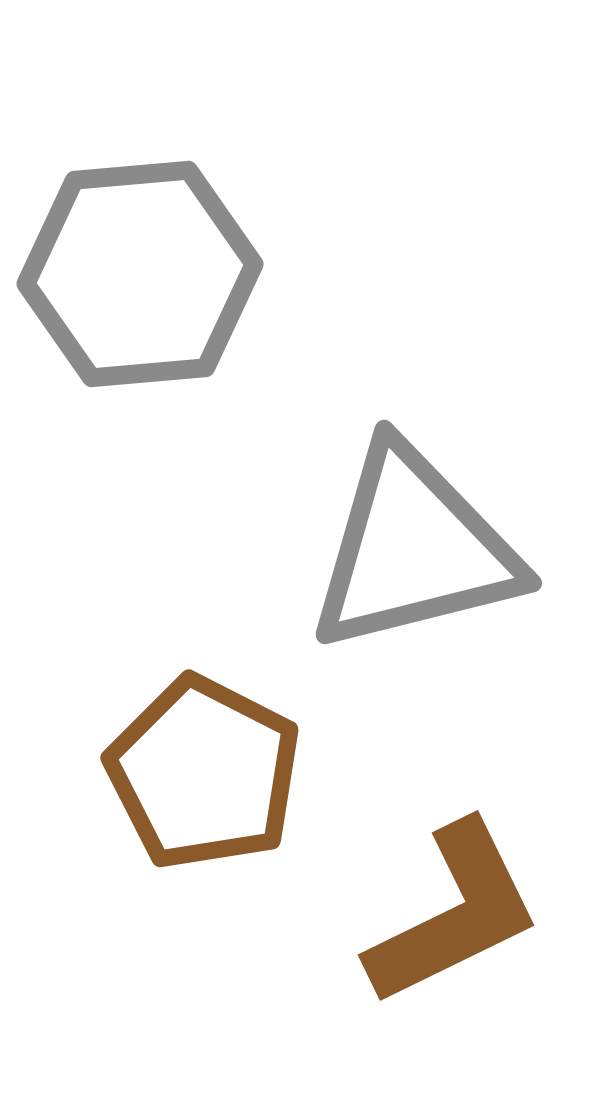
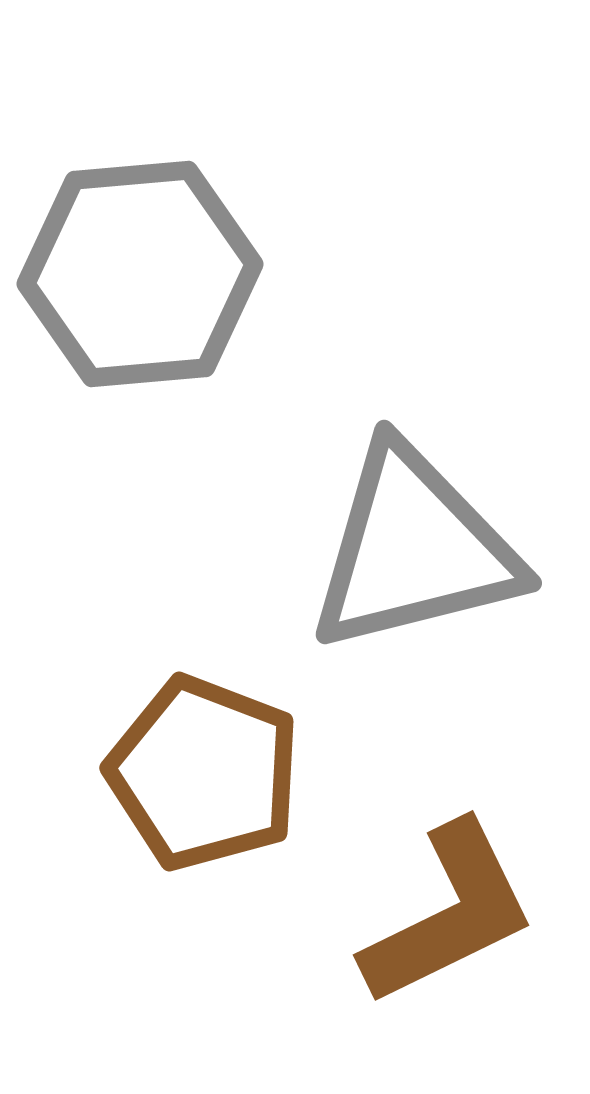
brown pentagon: rotated 6 degrees counterclockwise
brown L-shape: moved 5 px left
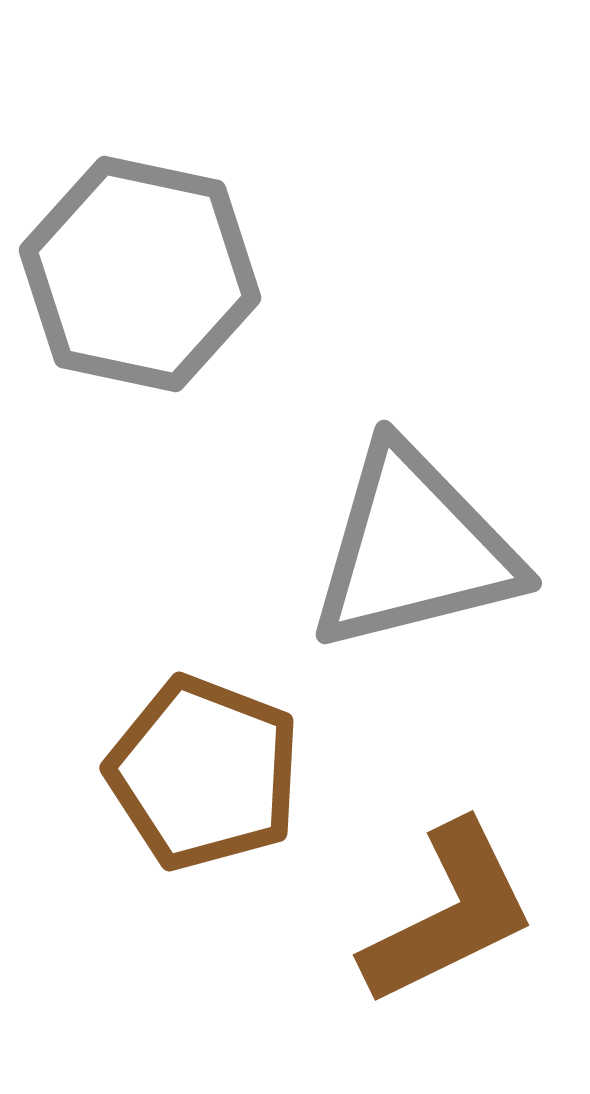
gray hexagon: rotated 17 degrees clockwise
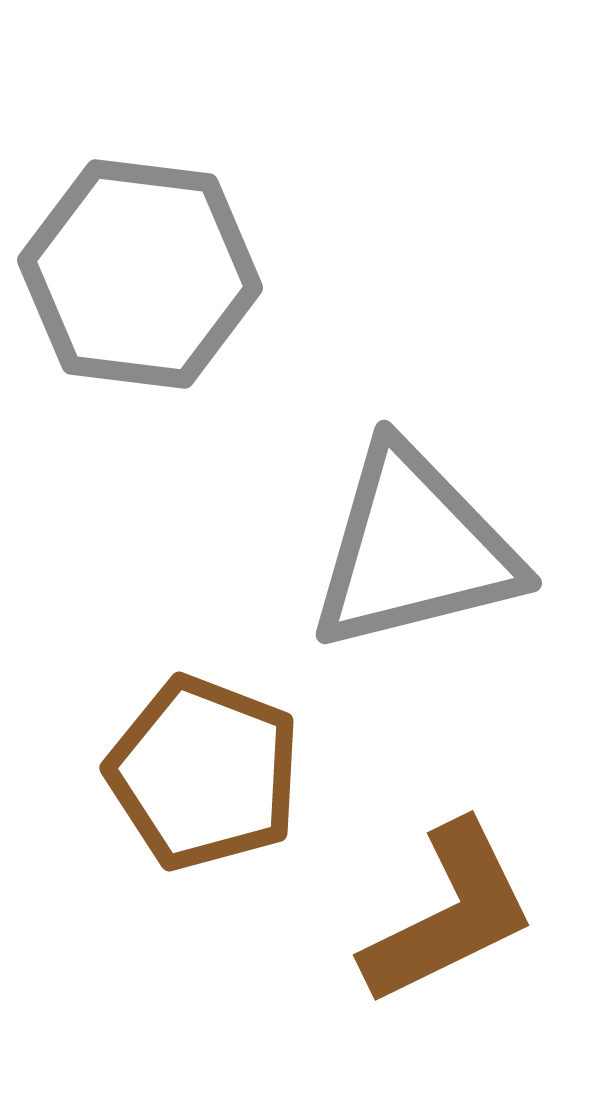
gray hexagon: rotated 5 degrees counterclockwise
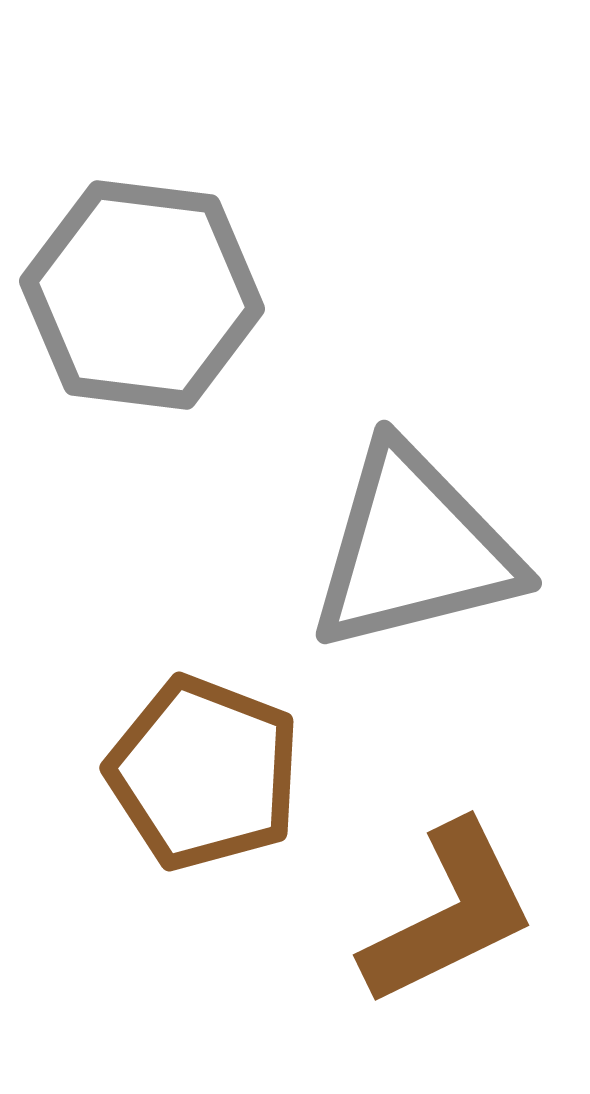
gray hexagon: moved 2 px right, 21 px down
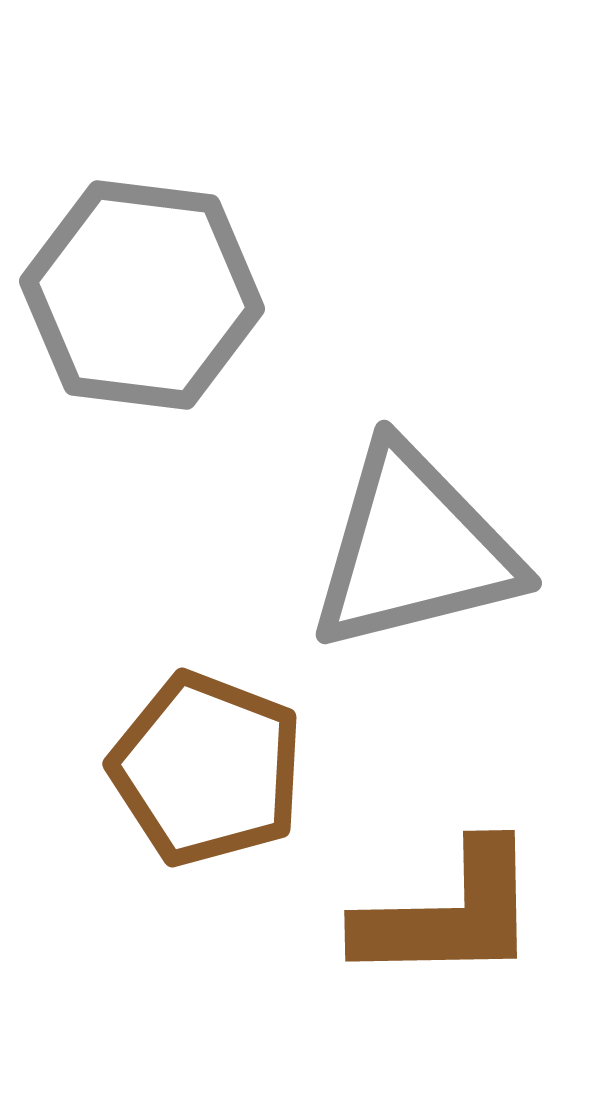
brown pentagon: moved 3 px right, 4 px up
brown L-shape: rotated 25 degrees clockwise
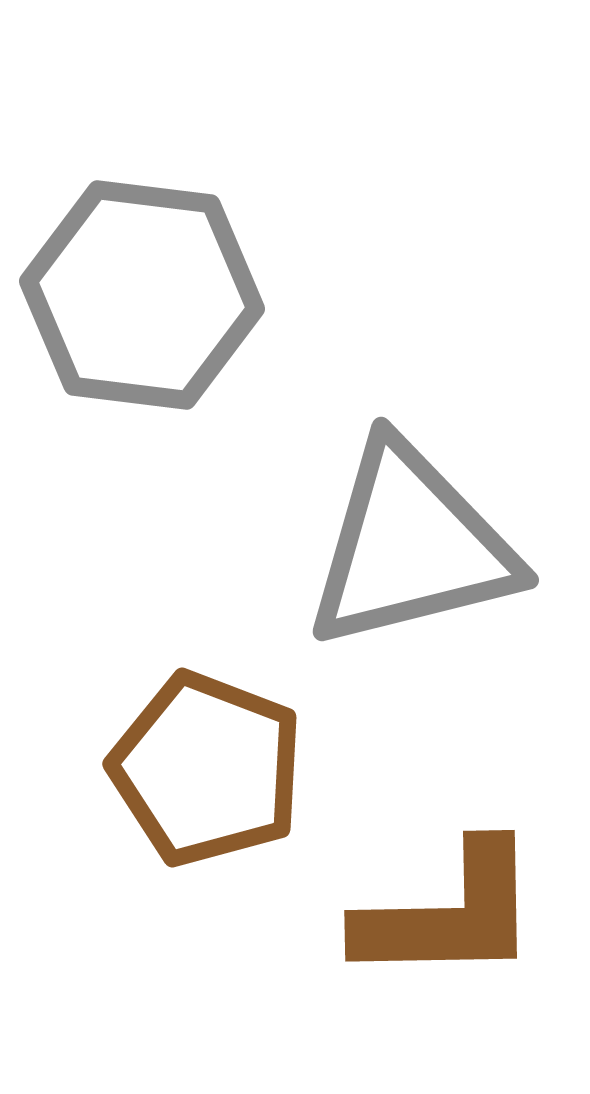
gray triangle: moved 3 px left, 3 px up
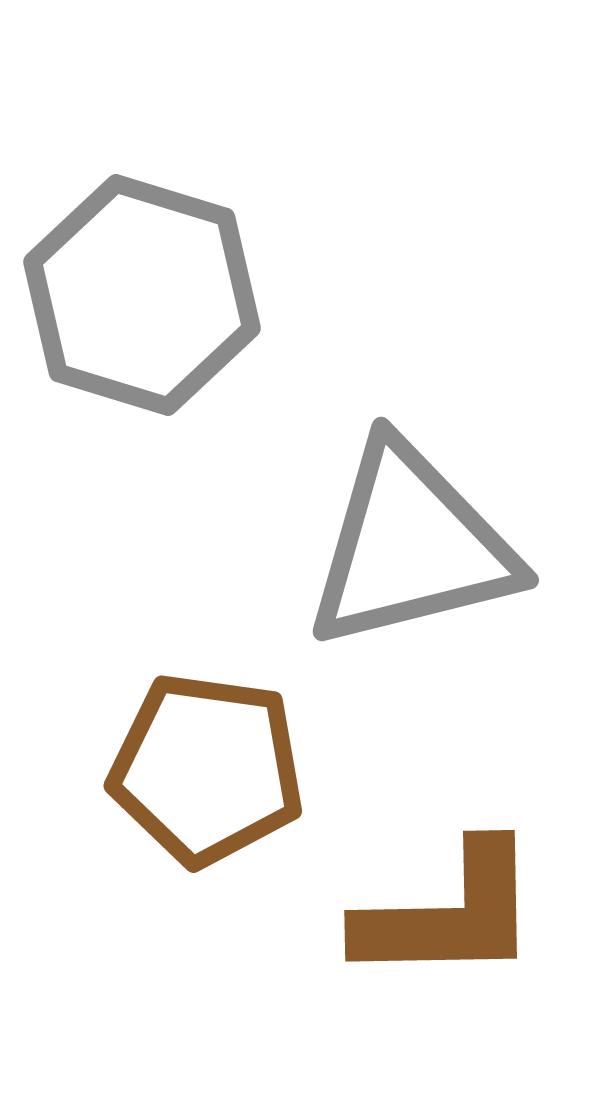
gray hexagon: rotated 10 degrees clockwise
brown pentagon: rotated 13 degrees counterclockwise
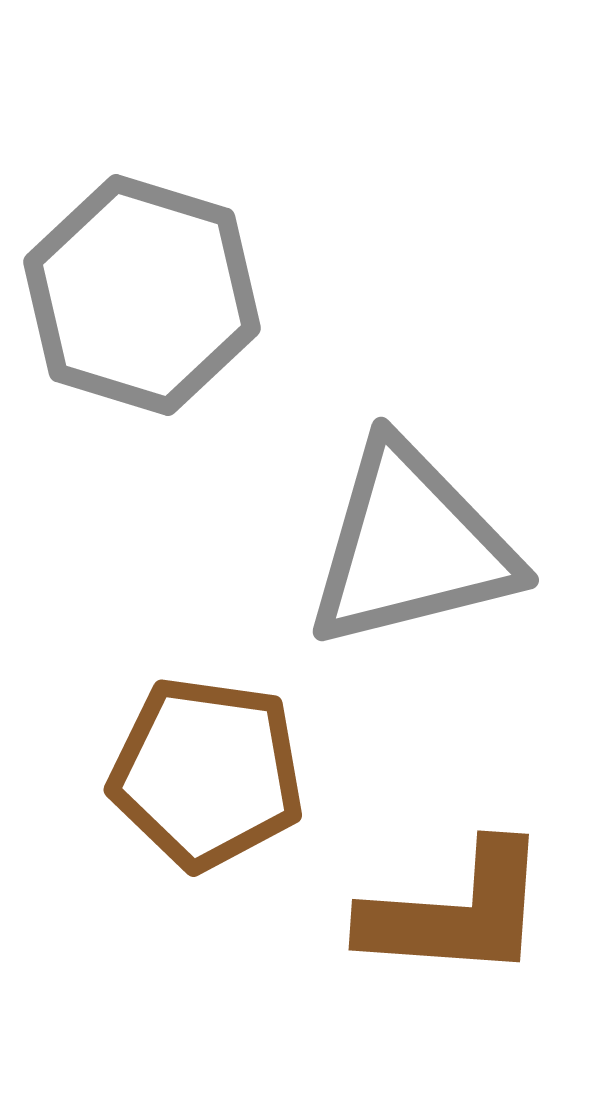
brown pentagon: moved 4 px down
brown L-shape: moved 7 px right, 2 px up; rotated 5 degrees clockwise
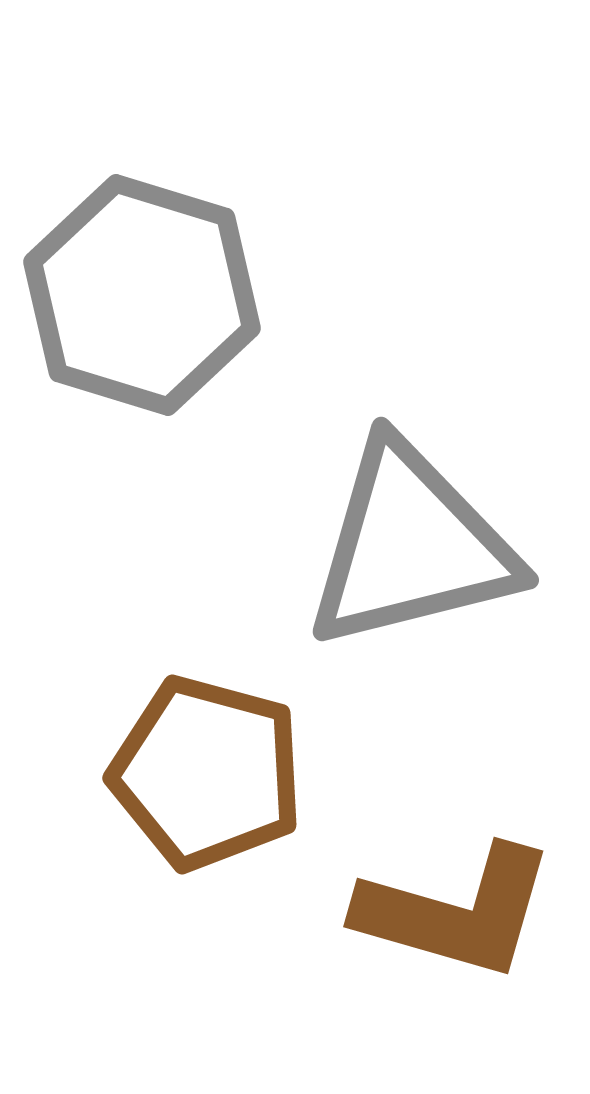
brown pentagon: rotated 7 degrees clockwise
brown L-shape: rotated 12 degrees clockwise
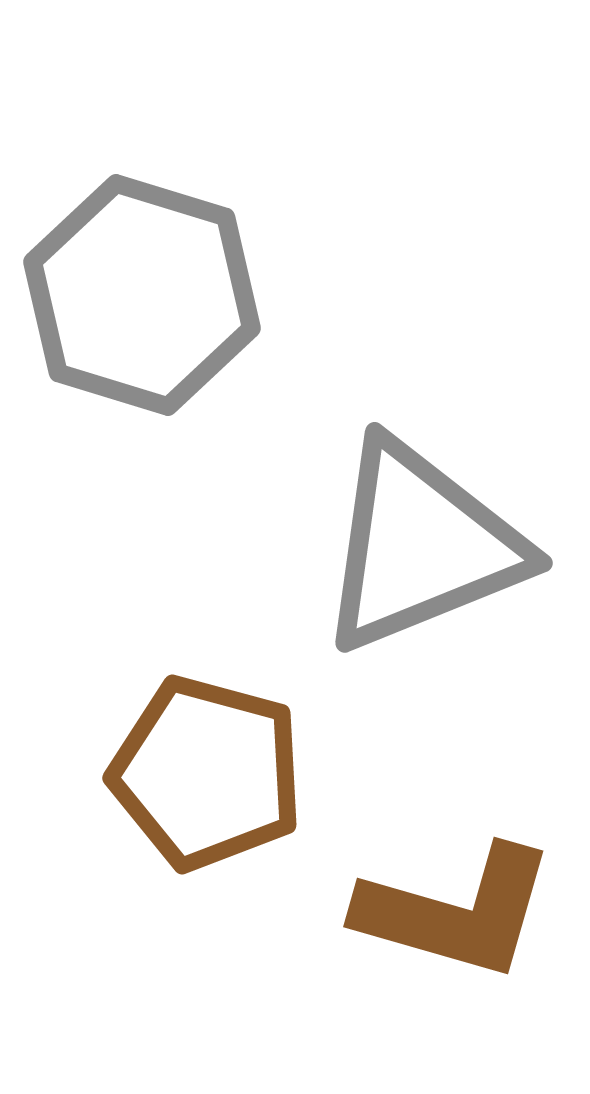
gray triangle: moved 10 px right; rotated 8 degrees counterclockwise
